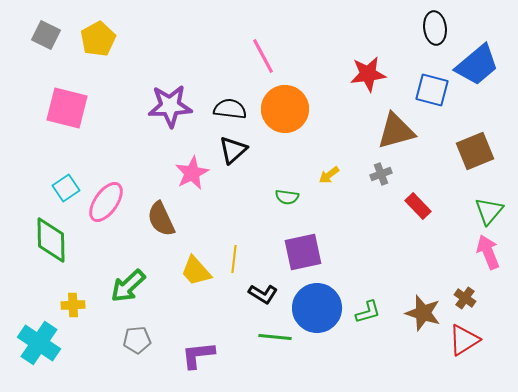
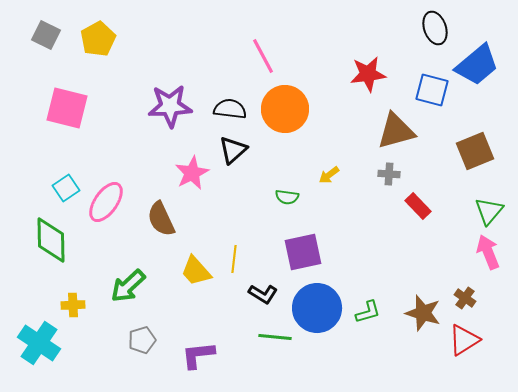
black ellipse: rotated 12 degrees counterclockwise
gray cross: moved 8 px right; rotated 25 degrees clockwise
gray pentagon: moved 5 px right; rotated 12 degrees counterclockwise
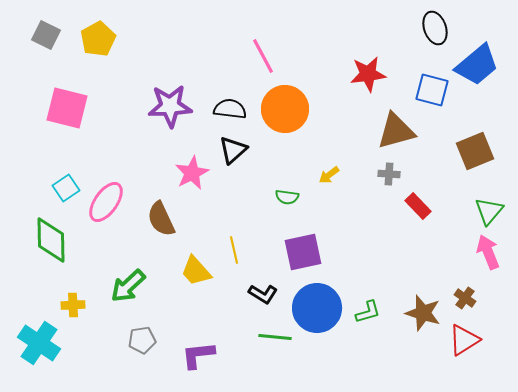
yellow line: moved 9 px up; rotated 20 degrees counterclockwise
gray pentagon: rotated 8 degrees clockwise
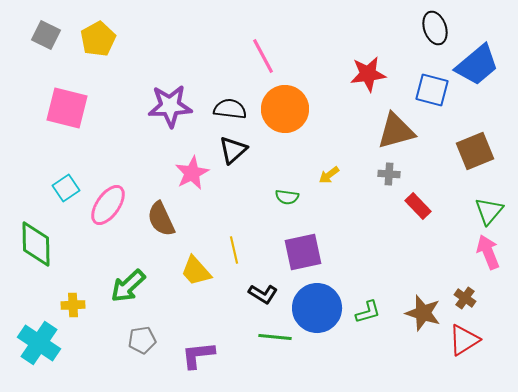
pink ellipse: moved 2 px right, 3 px down
green diamond: moved 15 px left, 4 px down
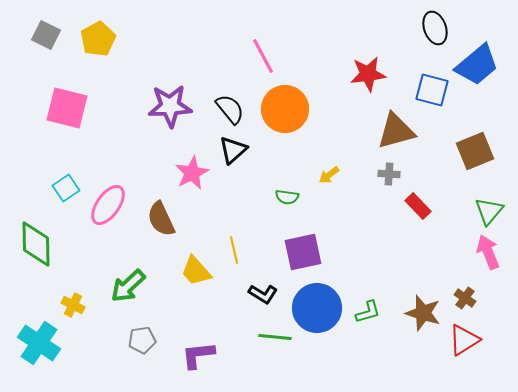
black semicircle: rotated 44 degrees clockwise
yellow cross: rotated 30 degrees clockwise
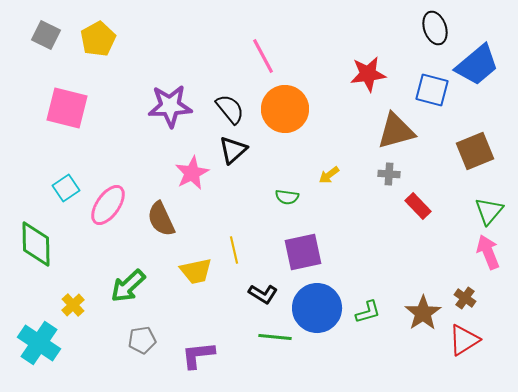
yellow trapezoid: rotated 60 degrees counterclockwise
yellow cross: rotated 20 degrees clockwise
brown star: rotated 21 degrees clockwise
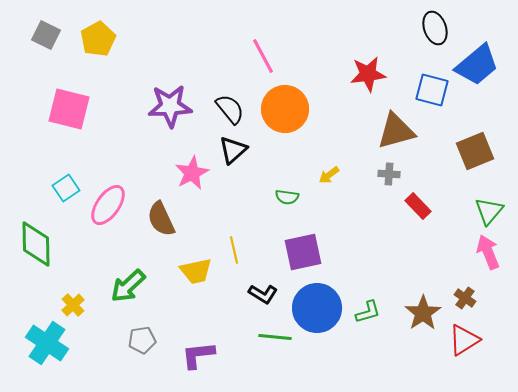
pink square: moved 2 px right, 1 px down
cyan cross: moved 8 px right
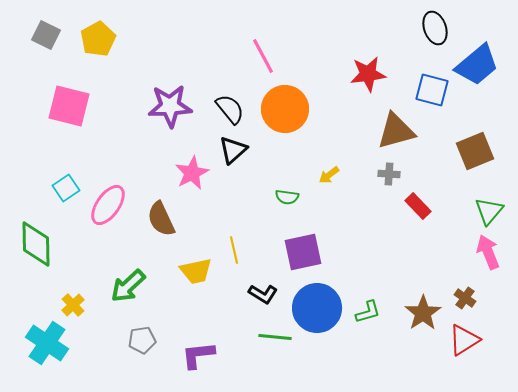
pink square: moved 3 px up
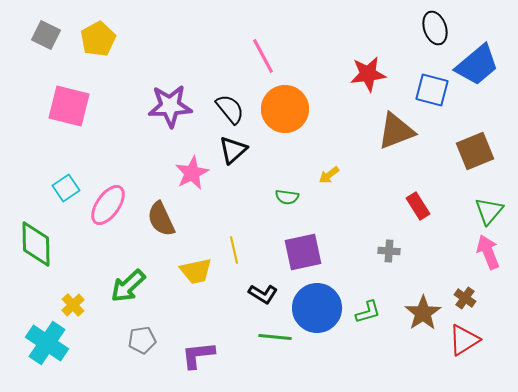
brown triangle: rotated 6 degrees counterclockwise
gray cross: moved 77 px down
red rectangle: rotated 12 degrees clockwise
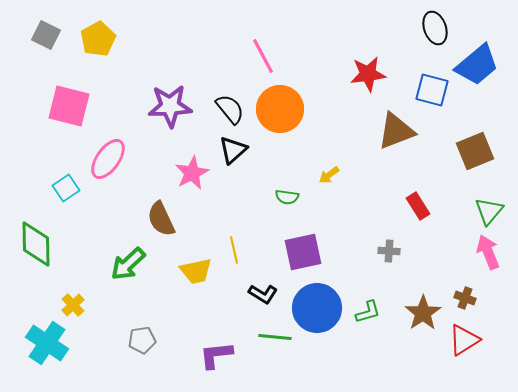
orange circle: moved 5 px left
pink ellipse: moved 46 px up
green arrow: moved 22 px up
brown cross: rotated 15 degrees counterclockwise
purple L-shape: moved 18 px right
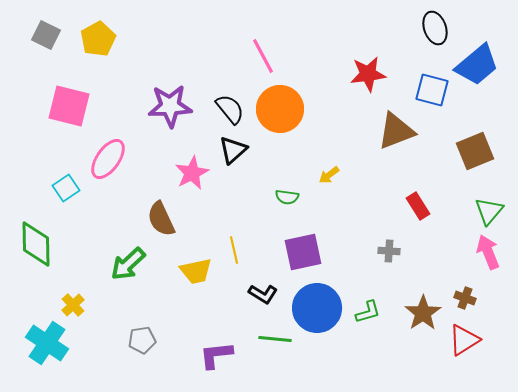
green line: moved 2 px down
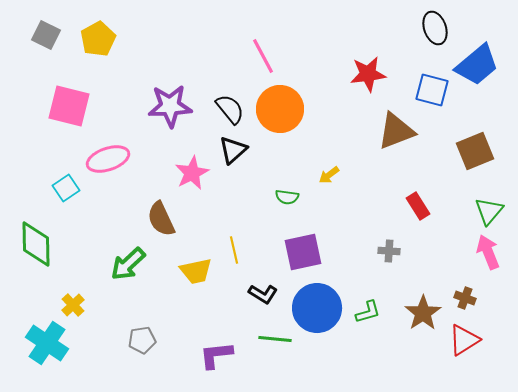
pink ellipse: rotated 36 degrees clockwise
